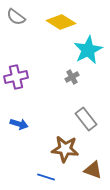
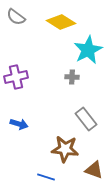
gray cross: rotated 32 degrees clockwise
brown triangle: moved 1 px right
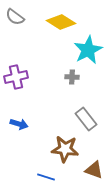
gray semicircle: moved 1 px left
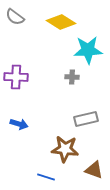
cyan star: rotated 24 degrees clockwise
purple cross: rotated 15 degrees clockwise
gray rectangle: rotated 65 degrees counterclockwise
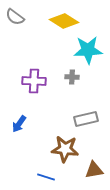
yellow diamond: moved 3 px right, 1 px up
purple cross: moved 18 px right, 4 px down
blue arrow: rotated 108 degrees clockwise
brown triangle: rotated 30 degrees counterclockwise
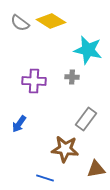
gray semicircle: moved 5 px right, 6 px down
yellow diamond: moved 13 px left
cyan star: rotated 16 degrees clockwise
gray rectangle: rotated 40 degrees counterclockwise
brown triangle: moved 2 px right, 1 px up
blue line: moved 1 px left, 1 px down
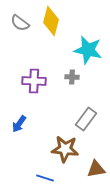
yellow diamond: rotated 72 degrees clockwise
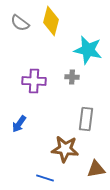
gray rectangle: rotated 30 degrees counterclockwise
